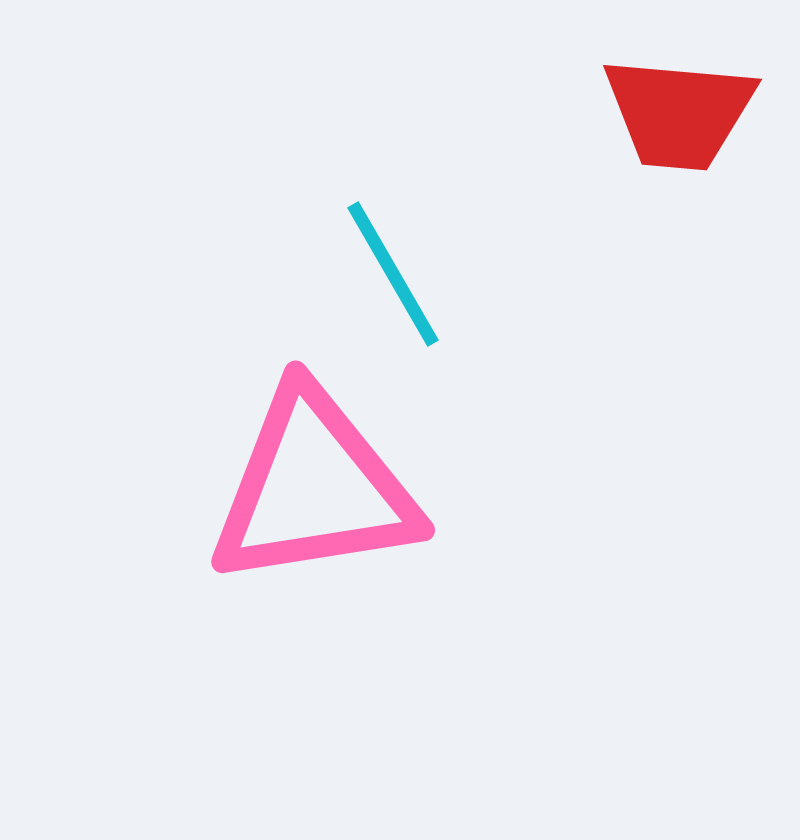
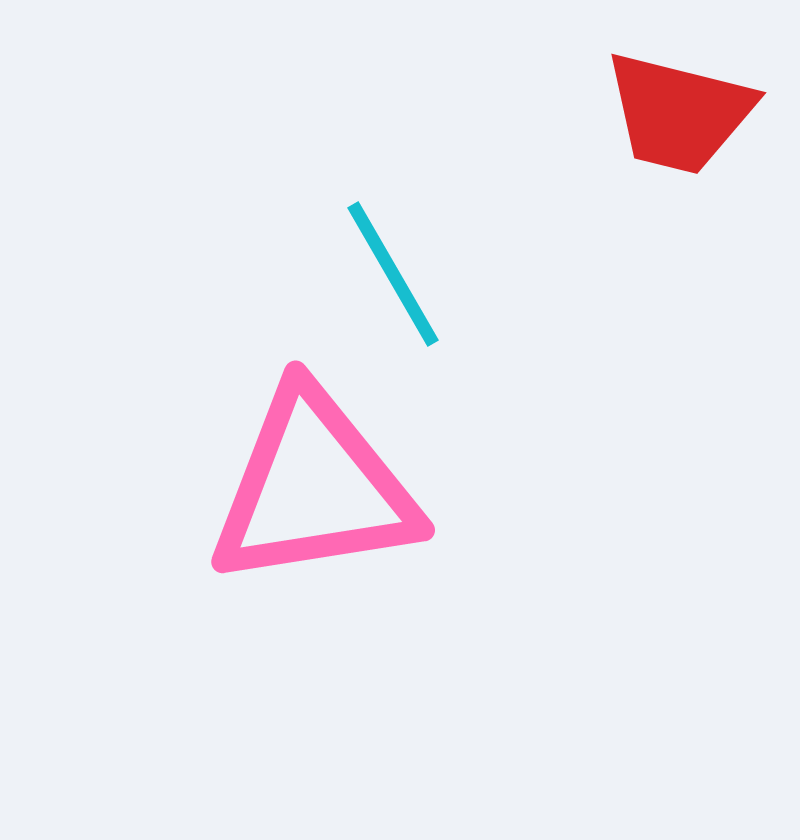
red trapezoid: rotated 9 degrees clockwise
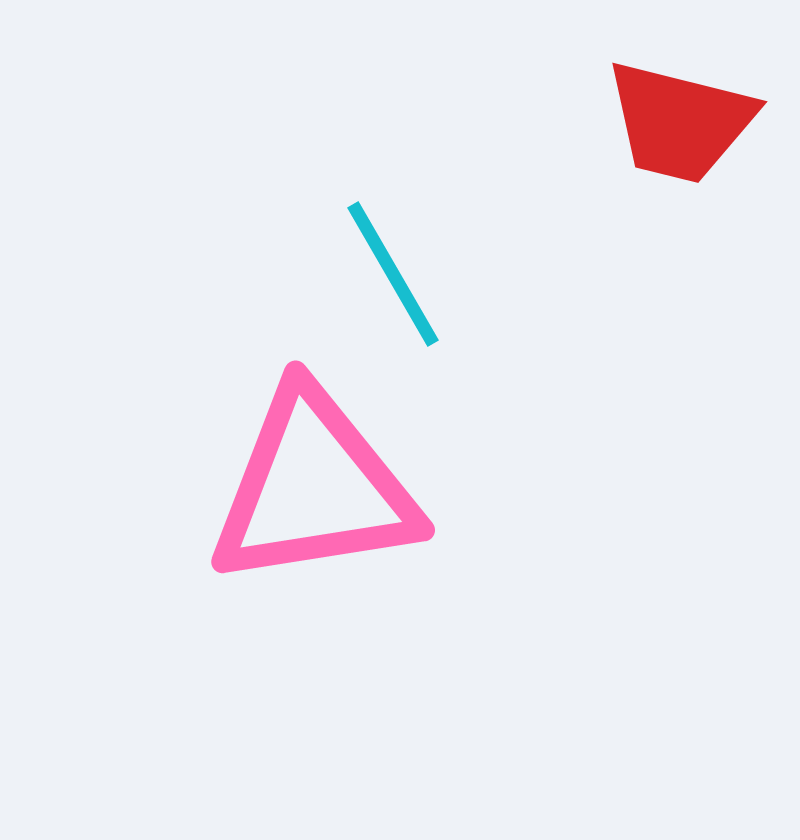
red trapezoid: moved 1 px right, 9 px down
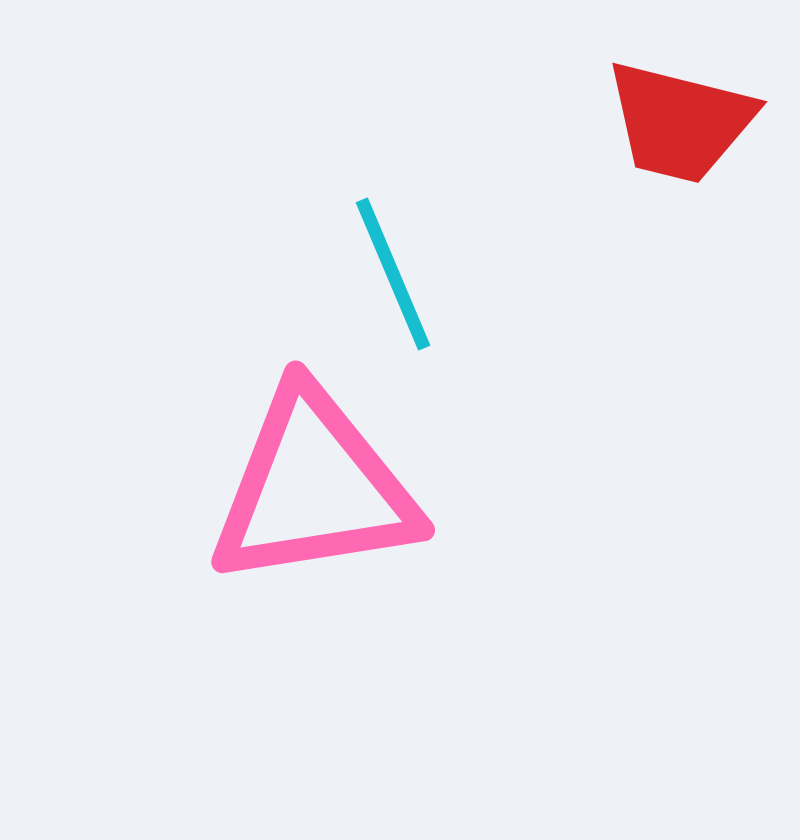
cyan line: rotated 7 degrees clockwise
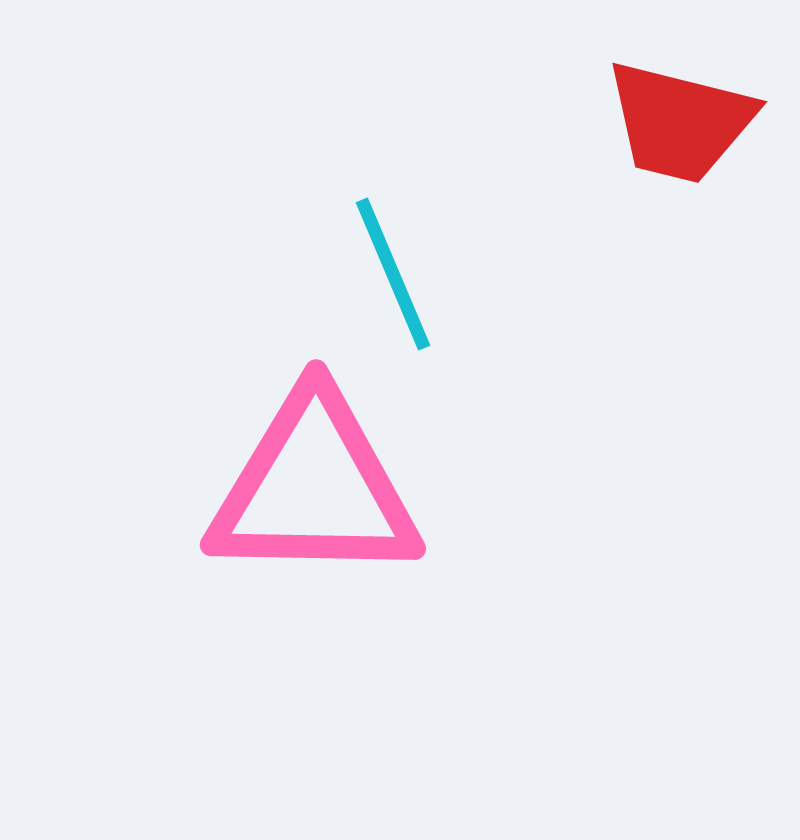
pink triangle: rotated 10 degrees clockwise
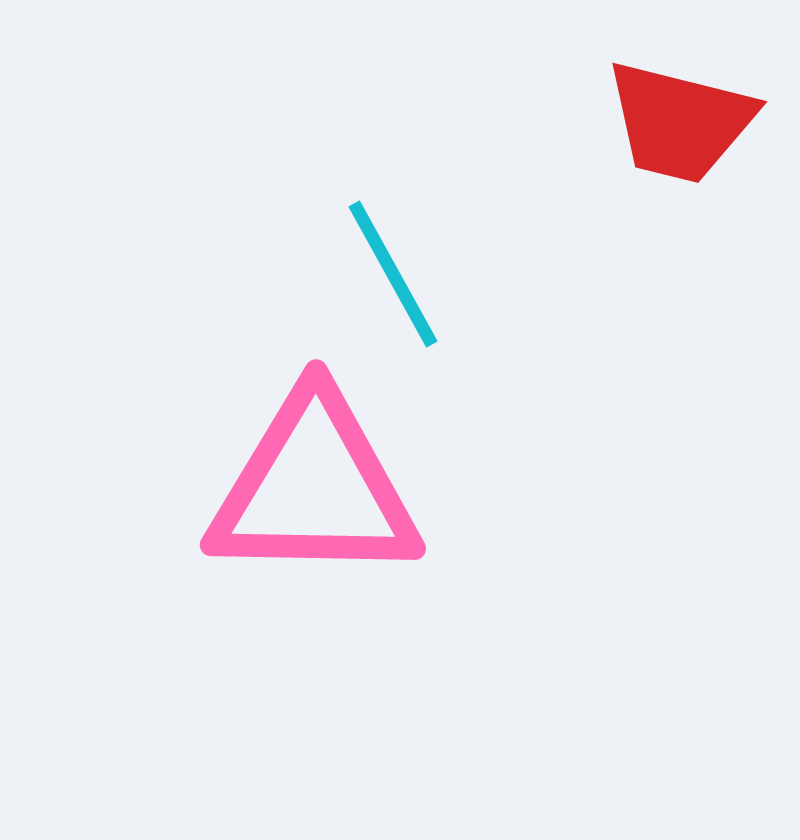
cyan line: rotated 6 degrees counterclockwise
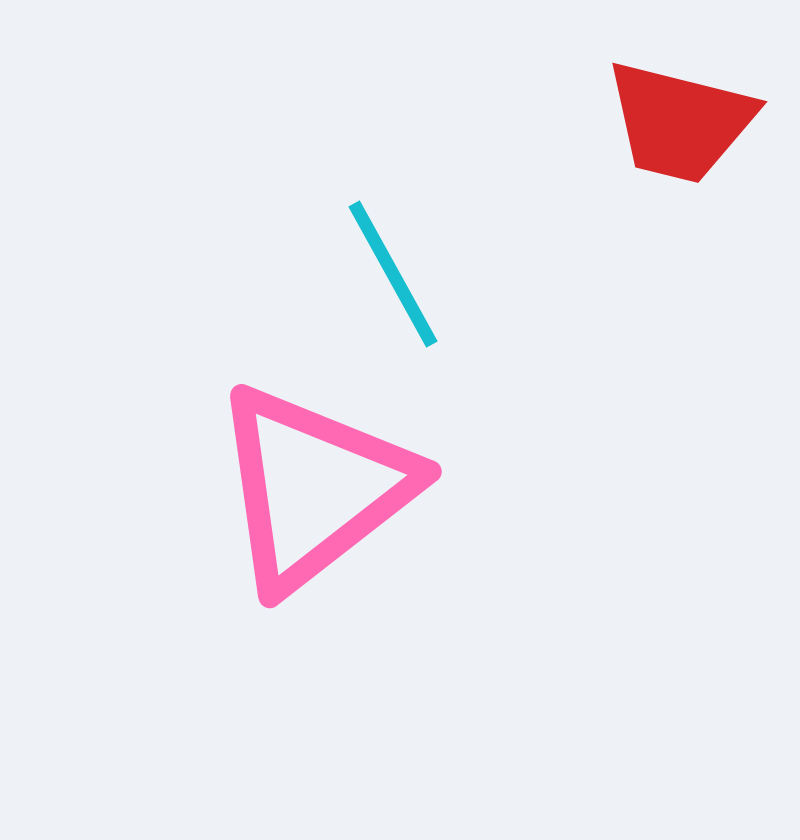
pink triangle: rotated 39 degrees counterclockwise
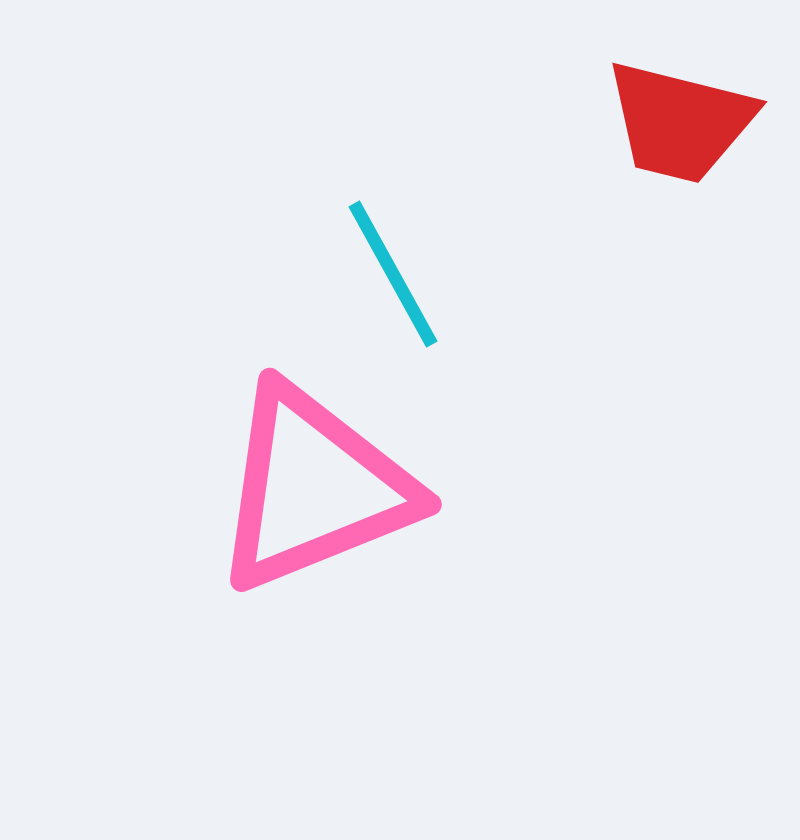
pink triangle: rotated 16 degrees clockwise
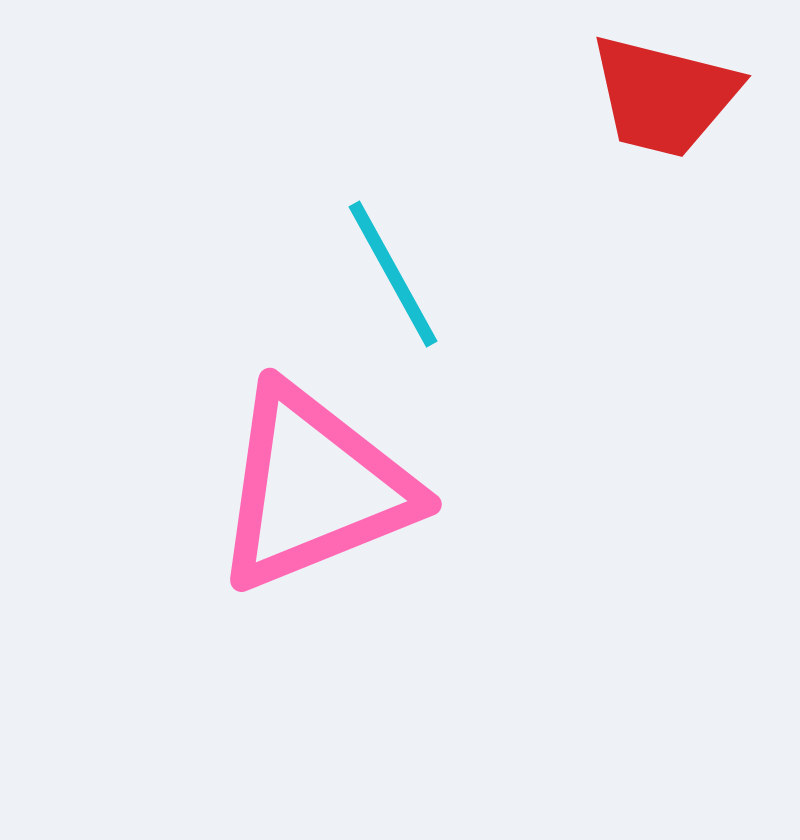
red trapezoid: moved 16 px left, 26 px up
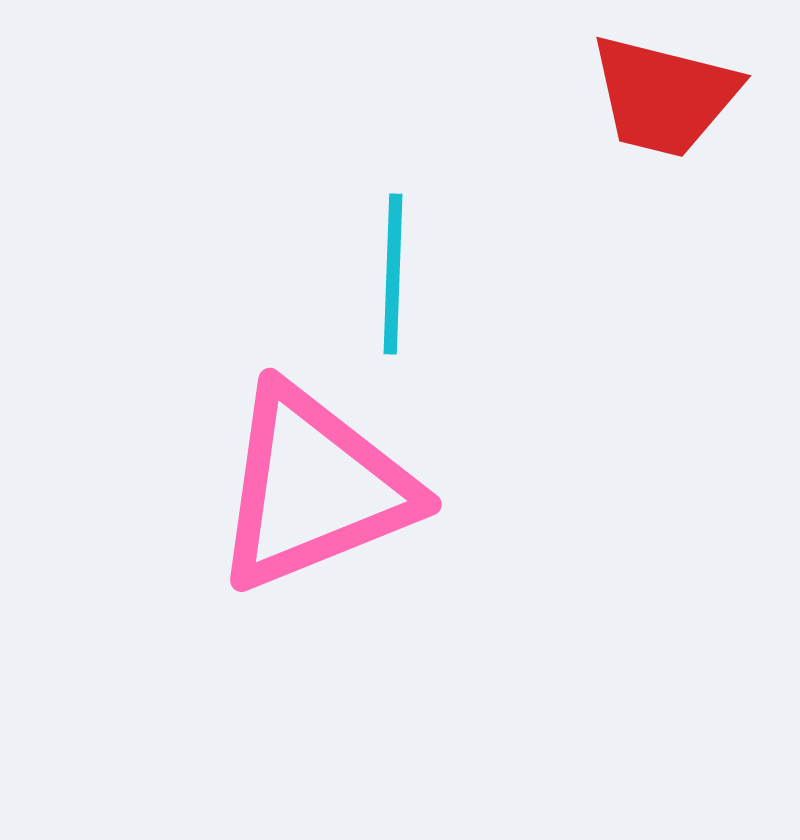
cyan line: rotated 31 degrees clockwise
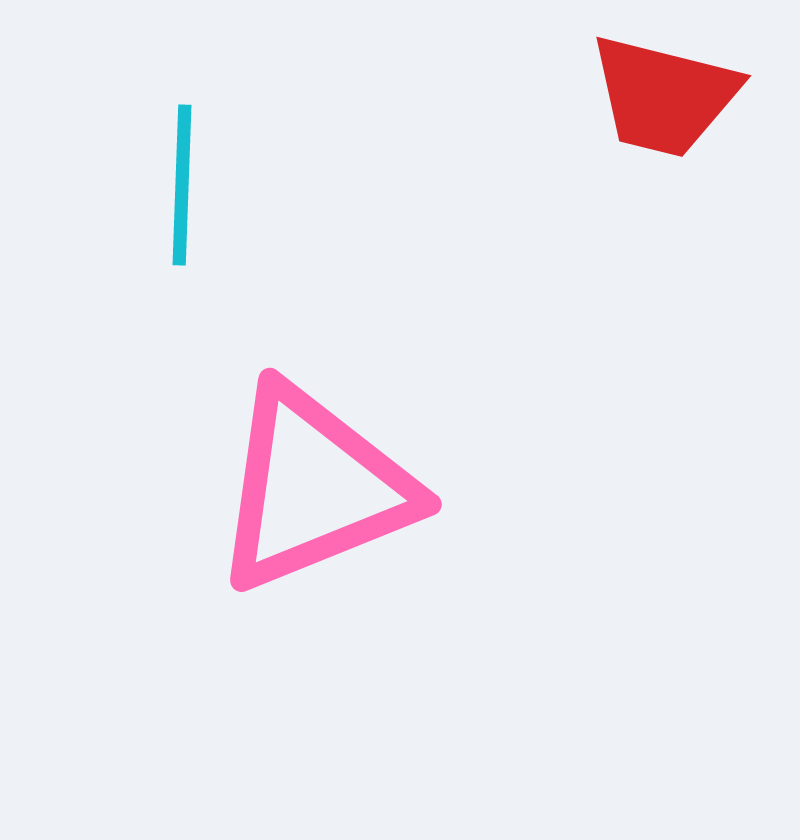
cyan line: moved 211 px left, 89 px up
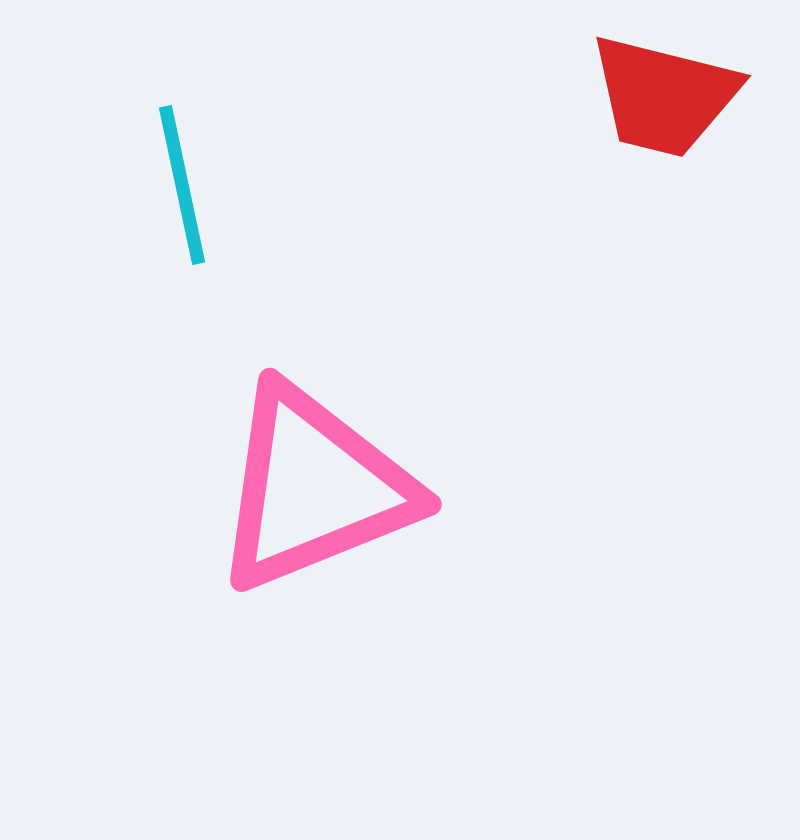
cyan line: rotated 14 degrees counterclockwise
